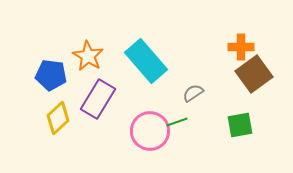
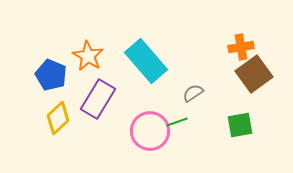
orange cross: rotated 10 degrees counterclockwise
blue pentagon: rotated 16 degrees clockwise
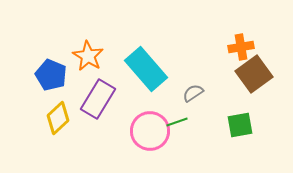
cyan rectangle: moved 8 px down
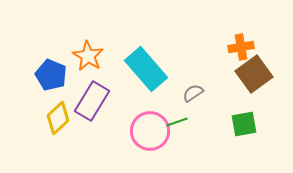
purple rectangle: moved 6 px left, 2 px down
green square: moved 4 px right, 1 px up
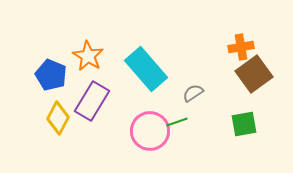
yellow diamond: rotated 20 degrees counterclockwise
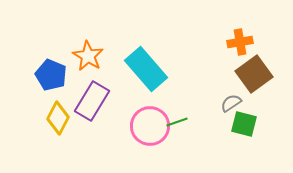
orange cross: moved 1 px left, 5 px up
gray semicircle: moved 38 px right, 10 px down
green square: rotated 24 degrees clockwise
pink circle: moved 5 px up
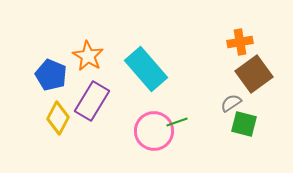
pink circle: moved 4 px right, 5 px down
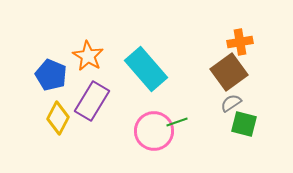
brown square: moved 25 px left, 2 px up
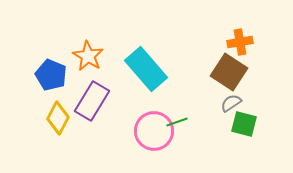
brown square: rotated 21 degrees counterclockwise
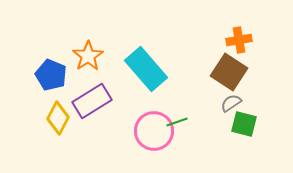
orange cross: moved 1 px left, 2 px up
orange star: rotated 8 degrees clockwise
purple rectangle: rotated 27 degrees clockwise
